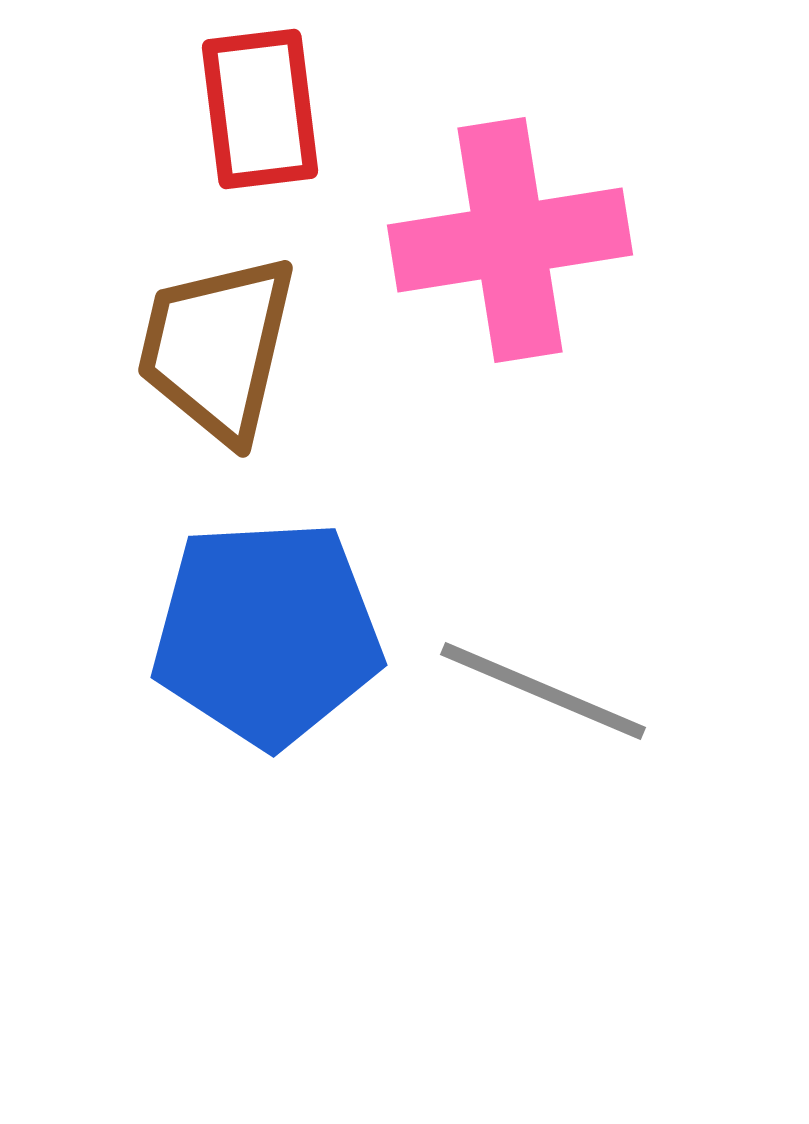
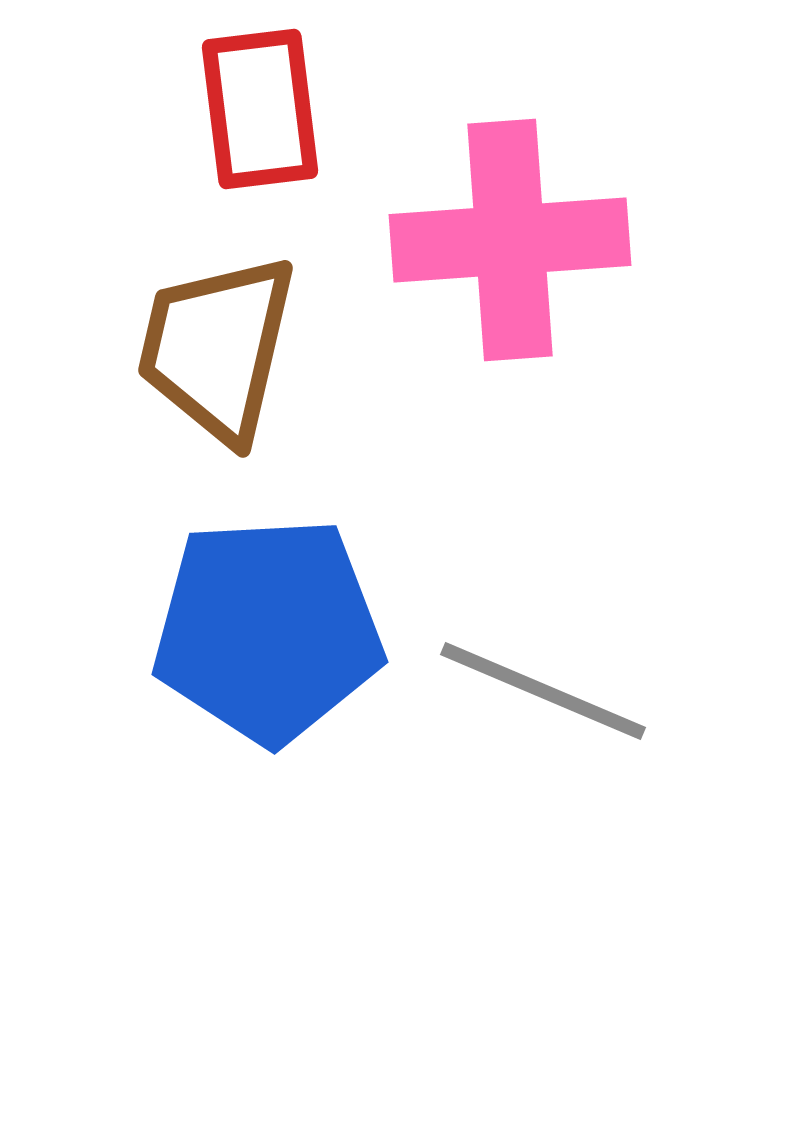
pink cross: rotated 5 degrees clockwise
blue pentagon: moved 1 px right, 3 px up
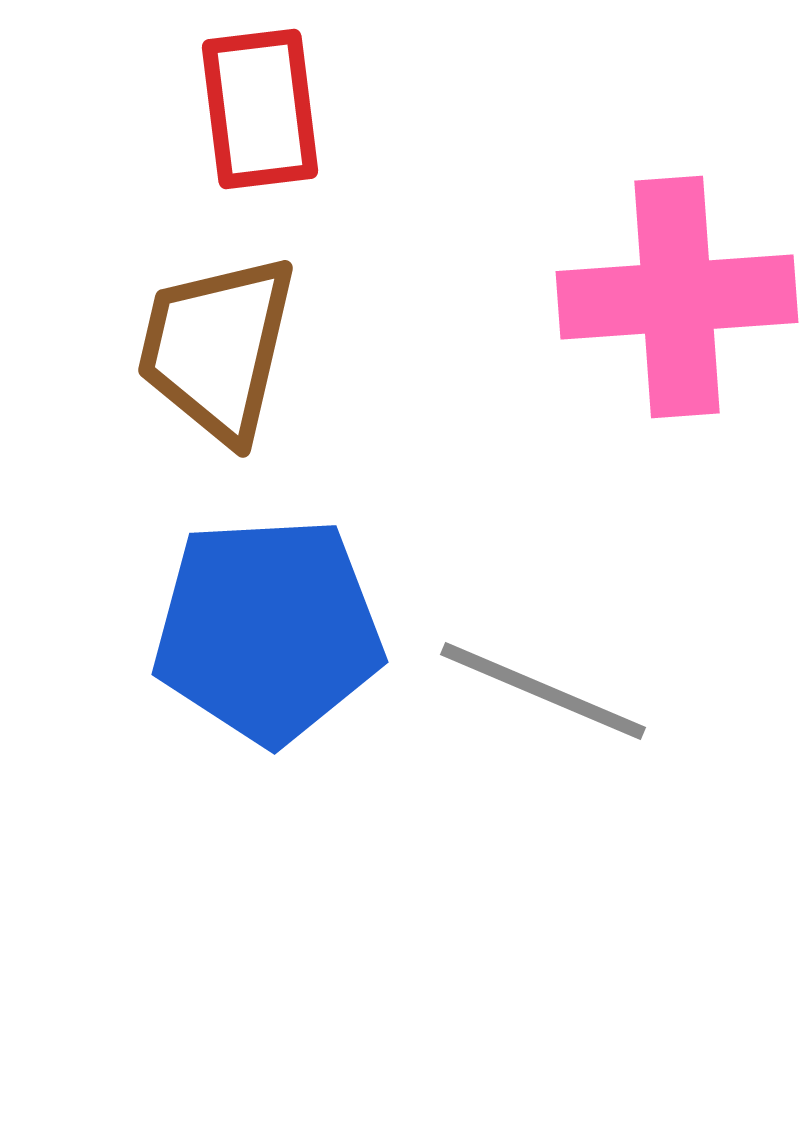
pink cross: moved 167 px right, 57 px down
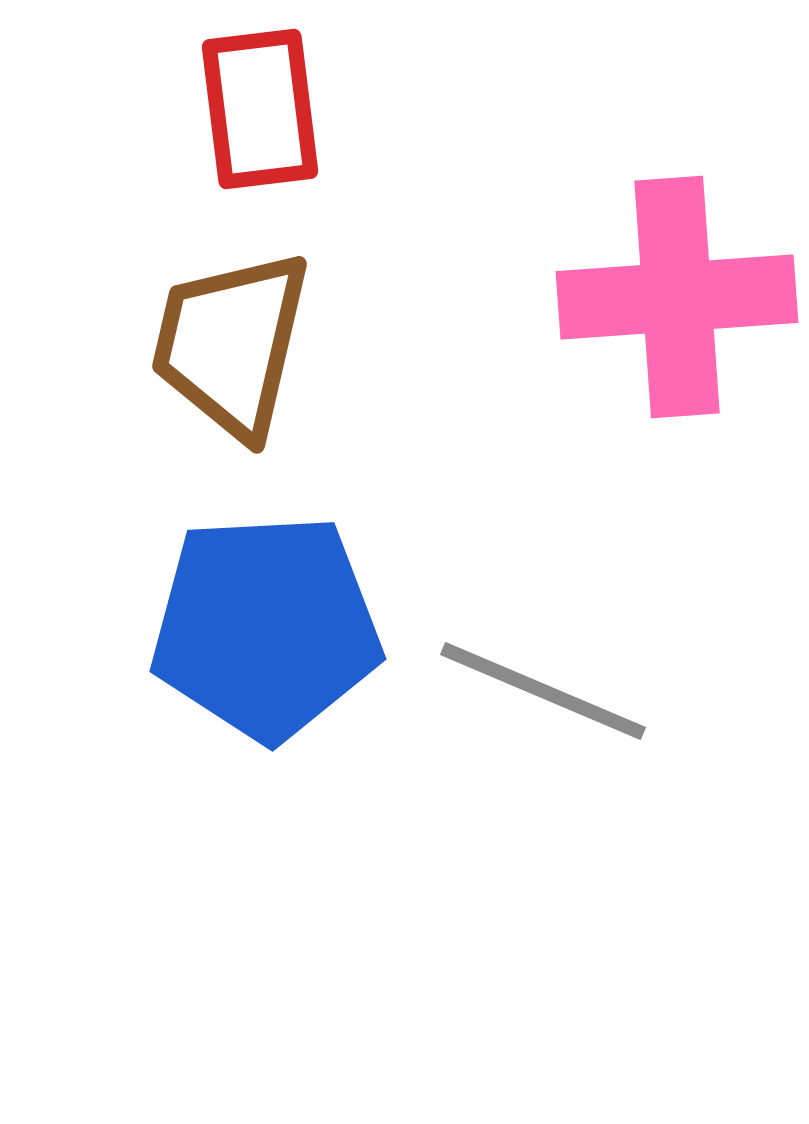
brown trapezoid: moved 14 px right, 4 px up
blue pentagon: moved 2 px left, 3 px up
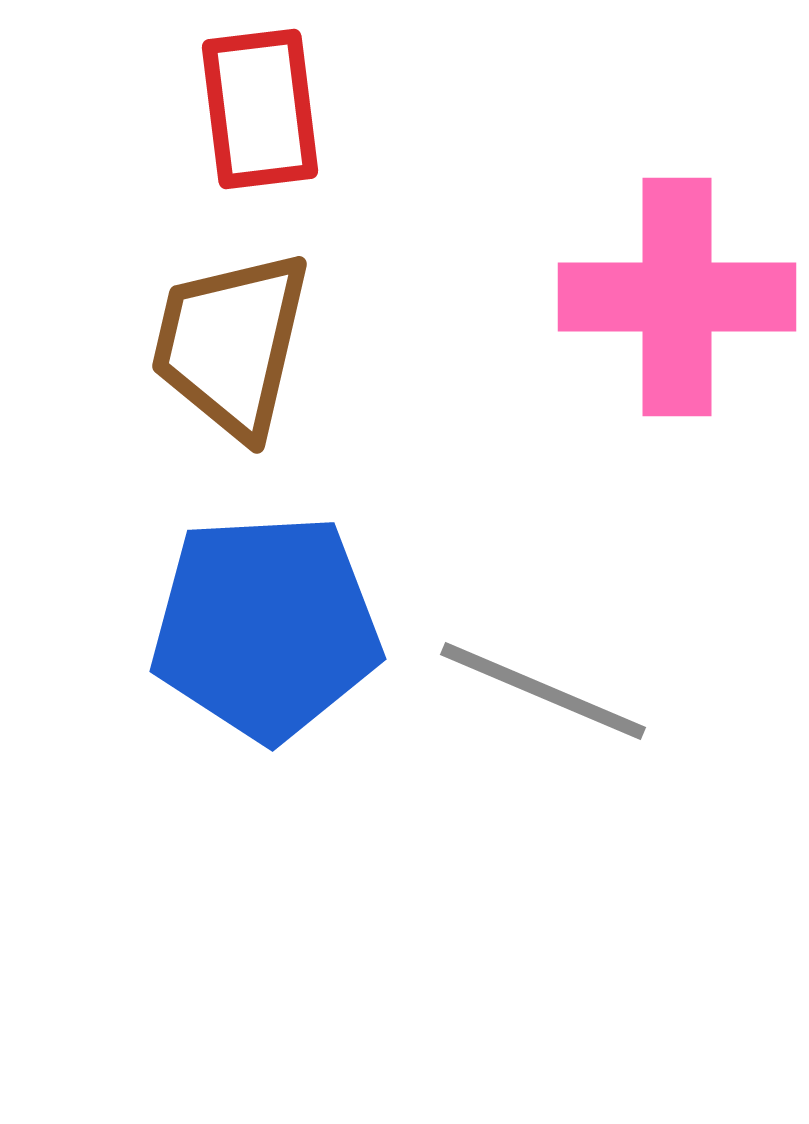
pink cross: rotated 4 degrees clockwise
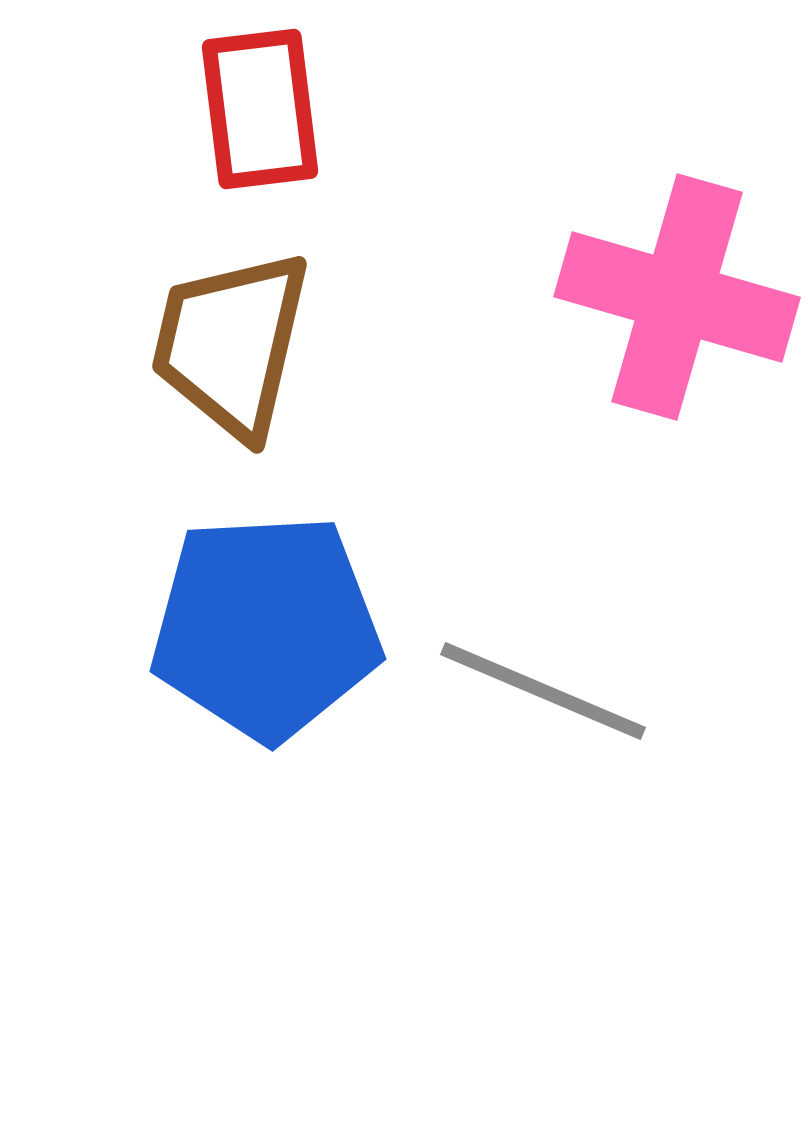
pink cross: rotated 16 degrees clockwise
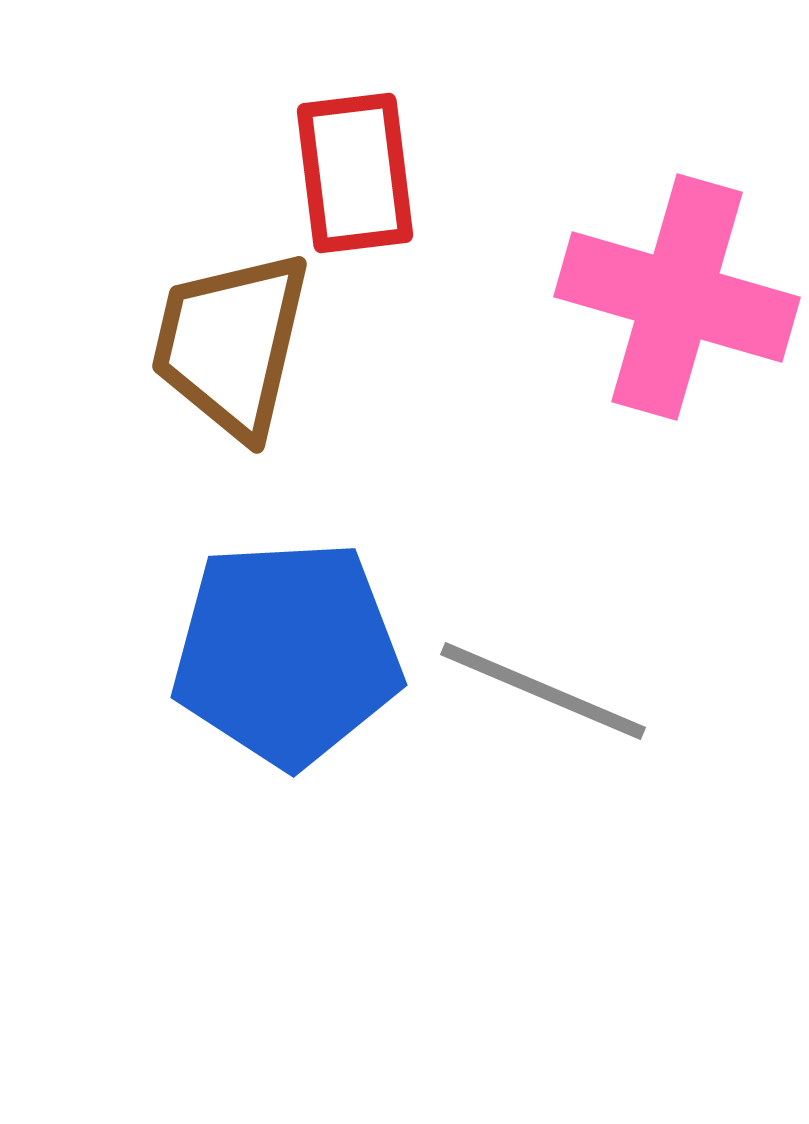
red rectangle: moved 95 px right, 64 px down
blue pentagon: moved 21 px right, 26 px down
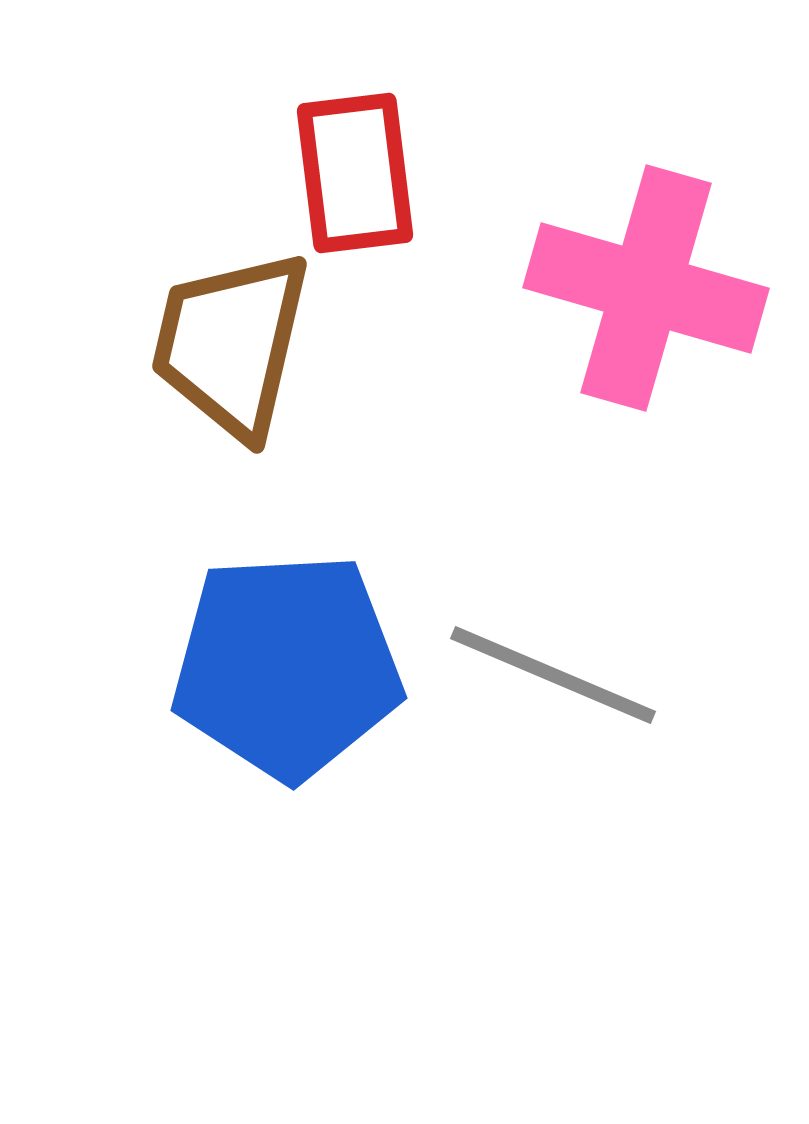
pink cross: moved 31 px left, 9 px up
blue pentagon: moved 13 px down
gray line: moved 10 px right, 16 px up
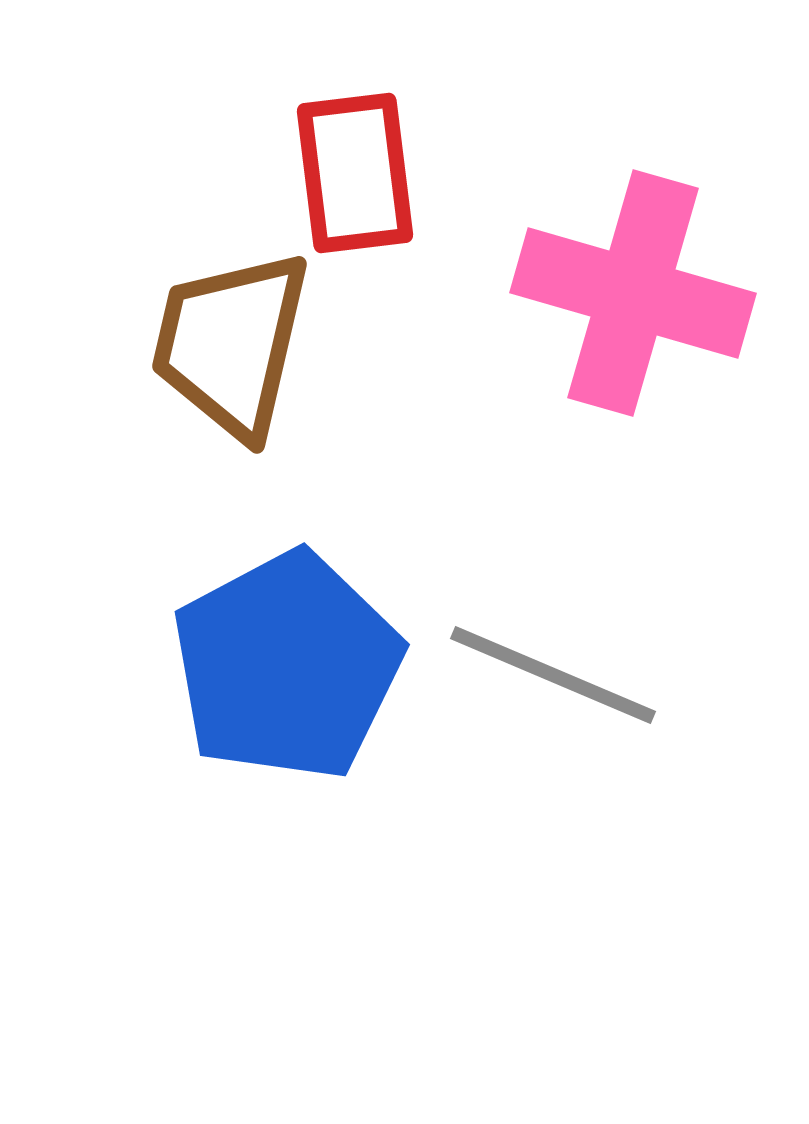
pink cross: moved 13 px left, 5 px down
blue pentagon: rotated 25 degrees counterclockwise
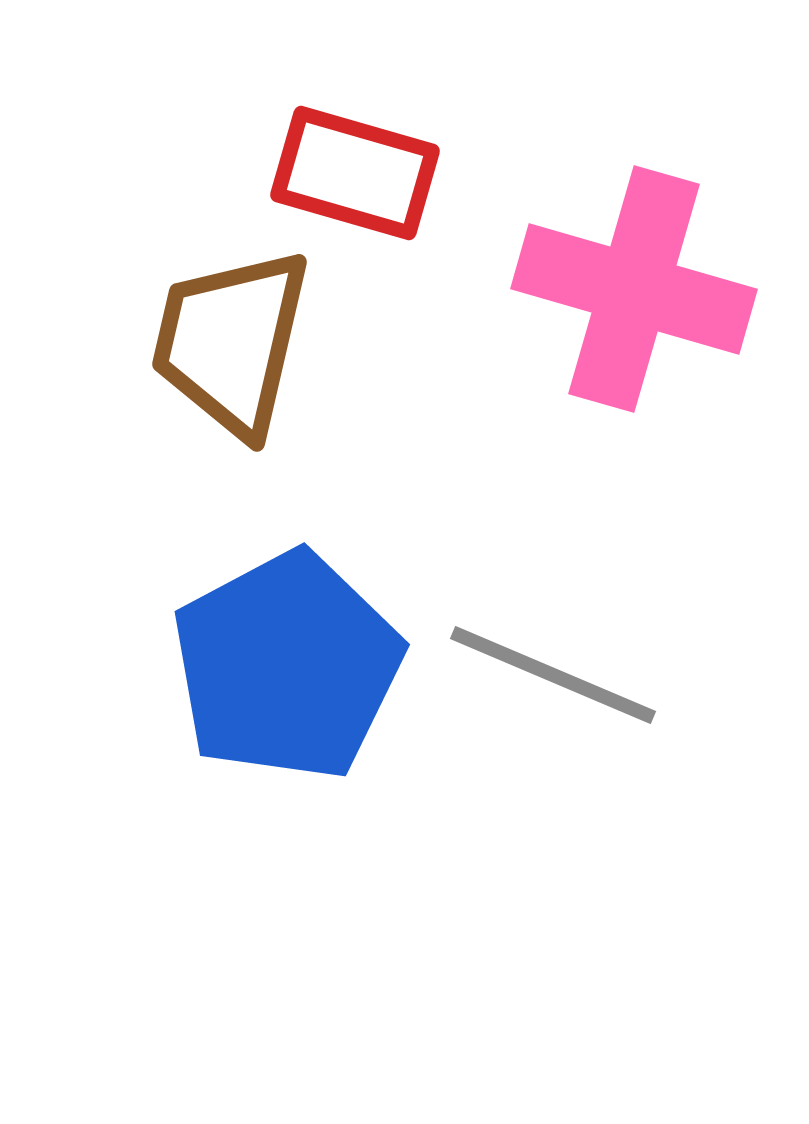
red rectangle: rotated 67 degrees counterclockwise
pink cross: moved 1 px right, 4 px up
brown trapezoid: moved 2 px up
